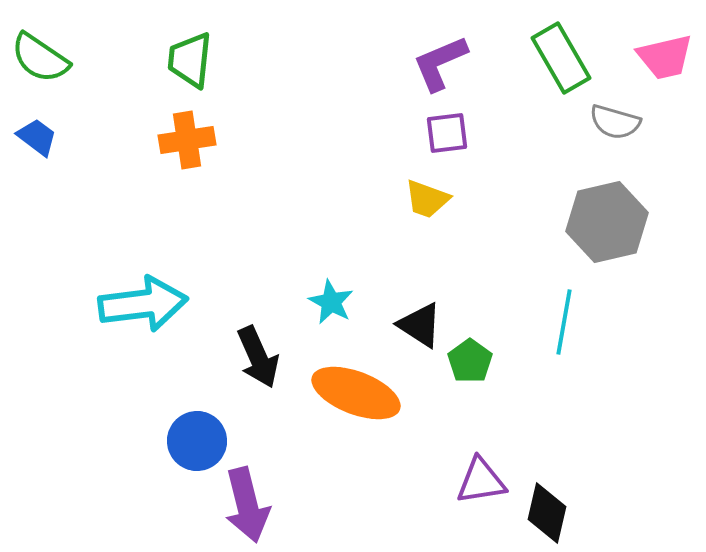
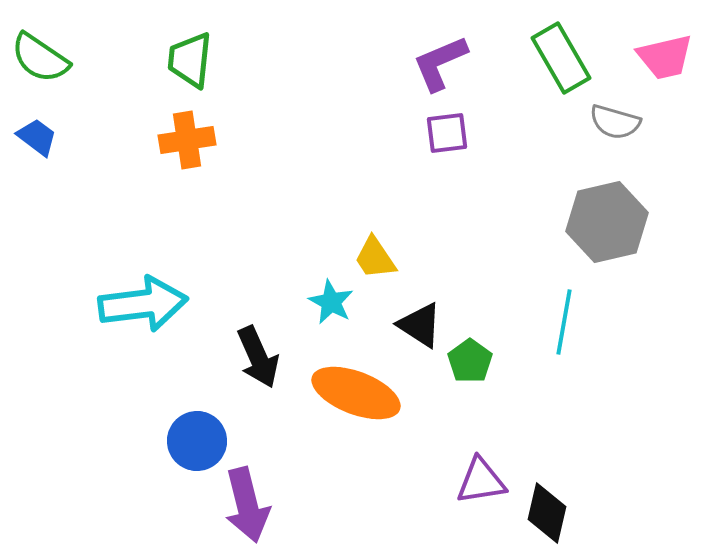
yellow trapezoid: moved 52 px left, 59 px down; rotated 36 degrees clockwise
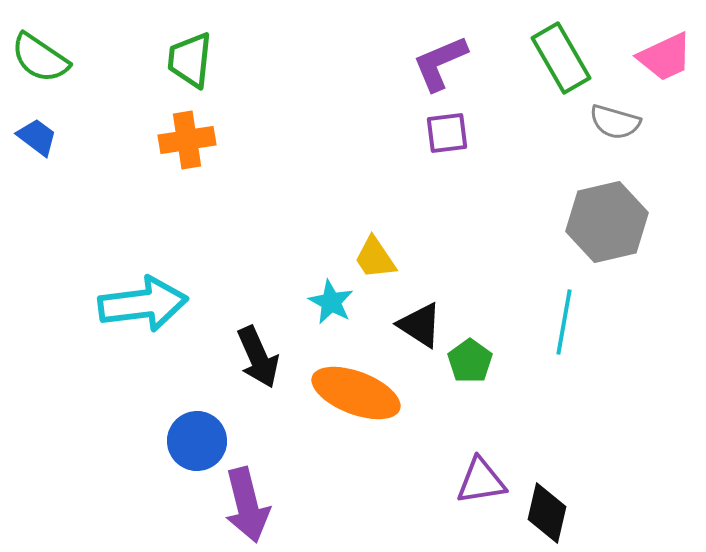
pink trapezoid: rotated 12 degrees counterclockwise
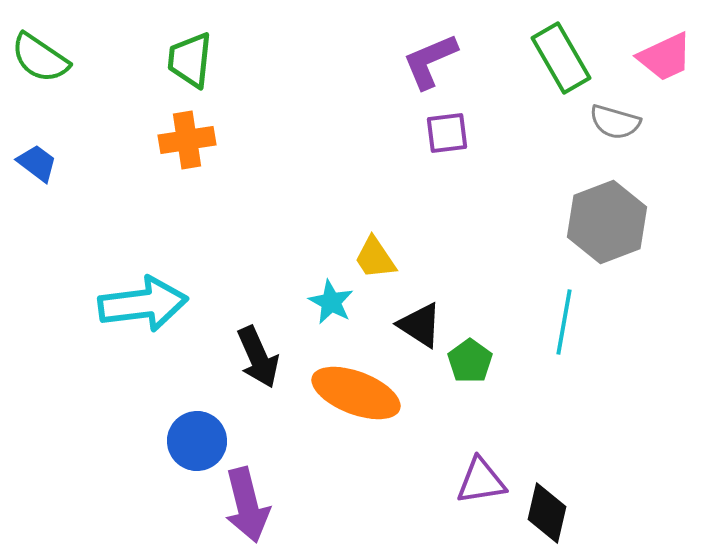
purple L-shape: moved 10 px left, 2 px up
blue trapezoid: moved 26 px down
gray hexagon: rotated 8 degrees counterclockwise
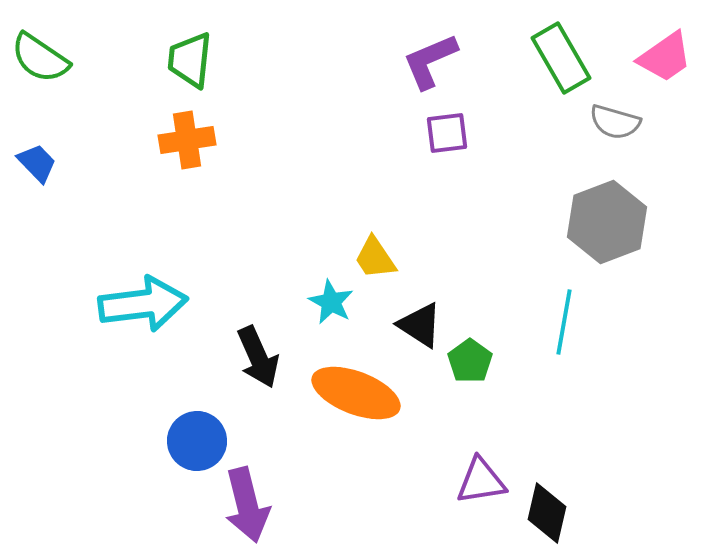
pink trapezoid: rotated 10 degrees counterclockwise
blue trapezoid: rotated 9 degrees clockwise
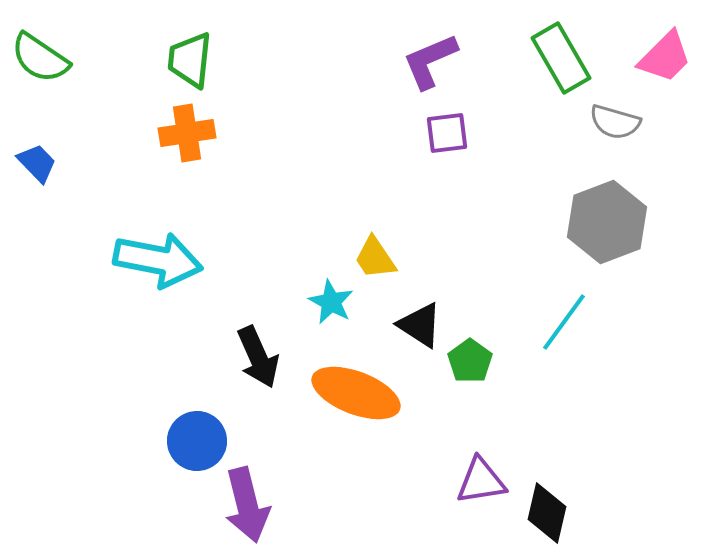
pink trapezoid: rotated 10 degrees counterclockwise
orange cross: moved 7 px up
cyan arrow: moved 15 px right, 44 px up; rotated 18 degrees clockwise
cyan line: rotated 26 degrees clockwise
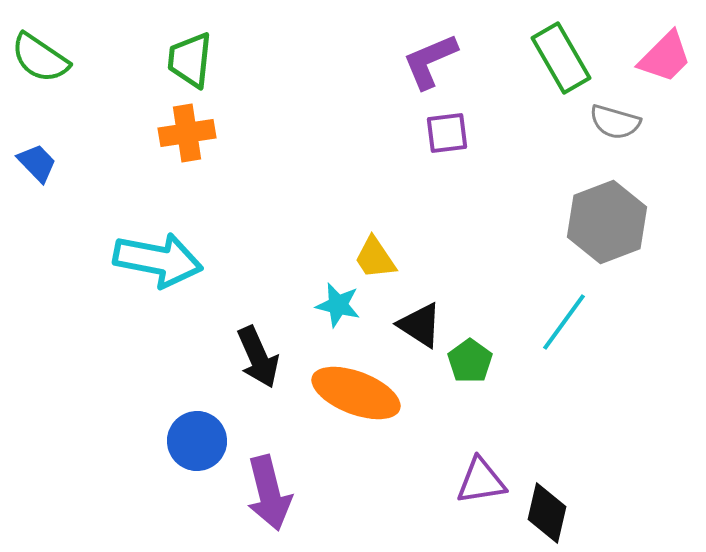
cyan star: moved 7 px right, 3 px down; rotated 15 degrees counterclockwise
purple arrow: moved 22 px right, 12 px up
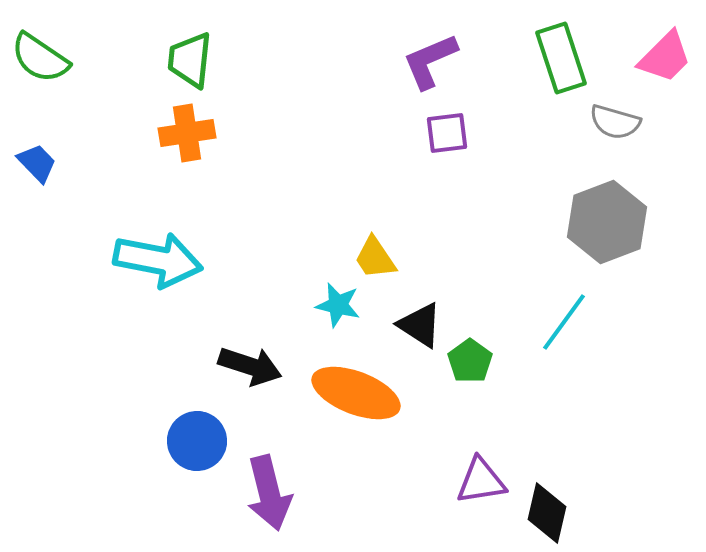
green rectangle: rotated 12 degrees clockwise
black arrow: moved 8 px left, 9 px down; rotated 48 degrees counterclockwise
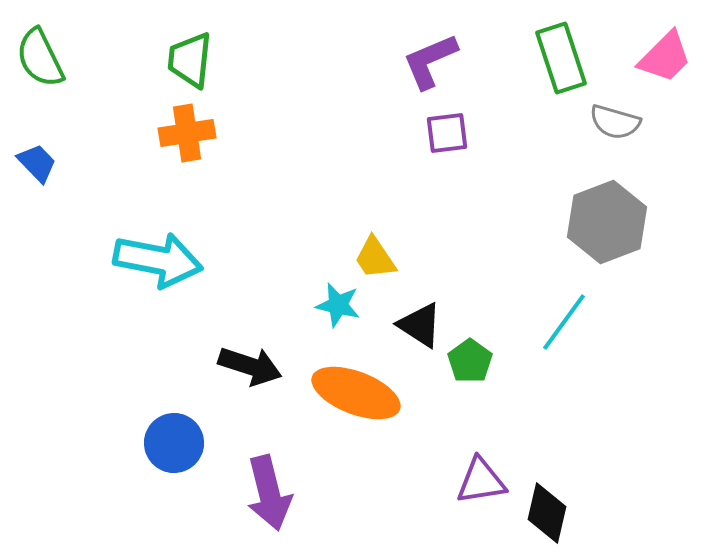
green semicircle: rotated 30 degrees clockwise
blue circle: moved 23 px left, 2 px down
